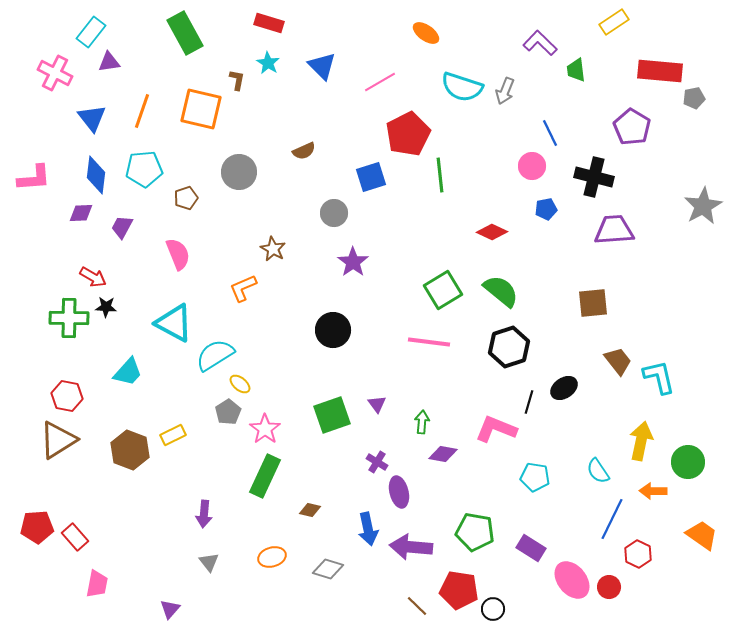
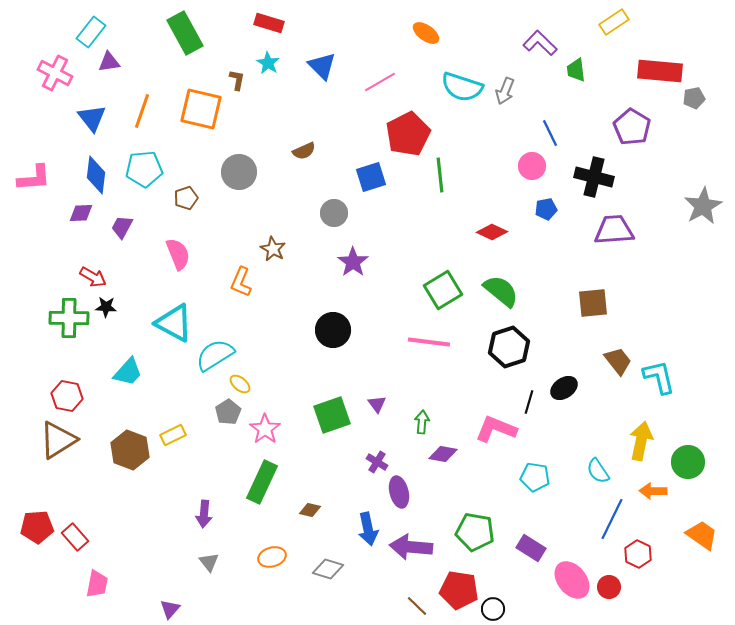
orange L-shape at (243, 288): moved 2 px left, 6 px up; rotated 44 degrees counterclockwise
green rectangle at (265, 476): moved 3 px left, 6 px down
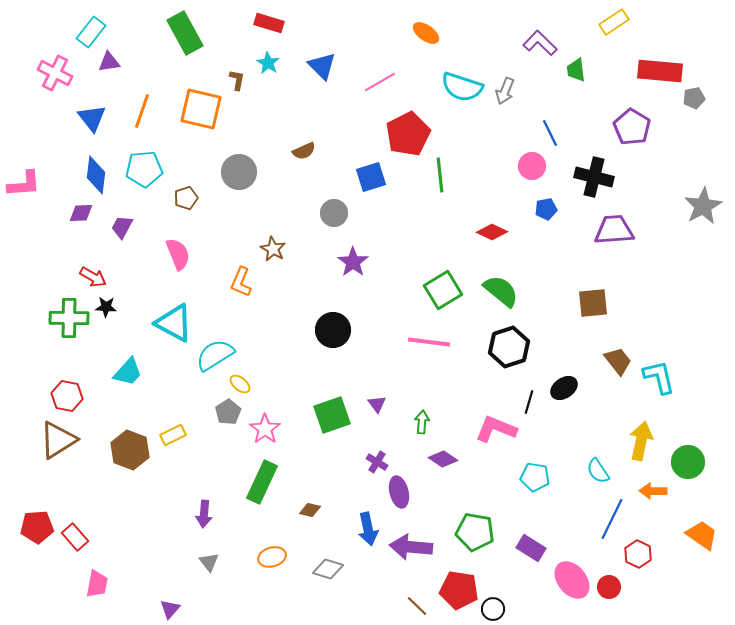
pink L-shape at (34, 178): moved 10 px left, 6 px down
purple diamond at (443, 454): moved 5 px down; rotated 24 degrees clockwise
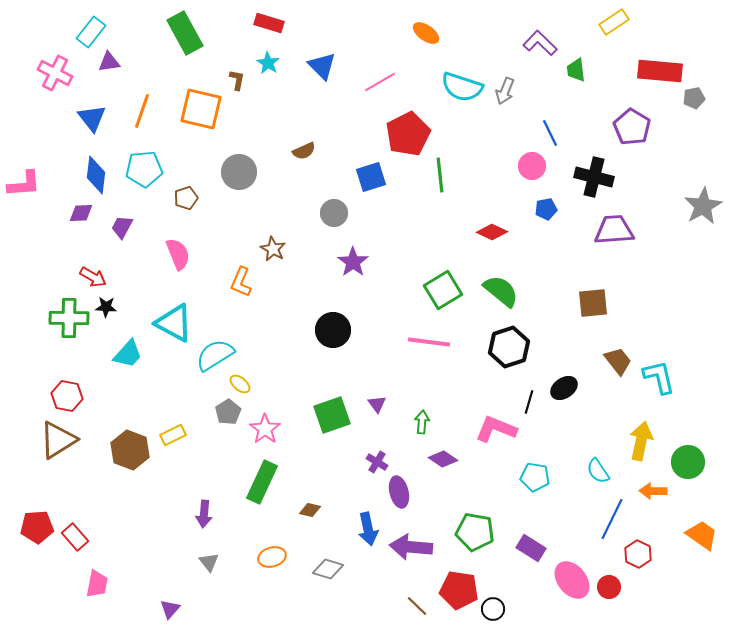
cyan trapezoid at (128, 372): moved 18 px up
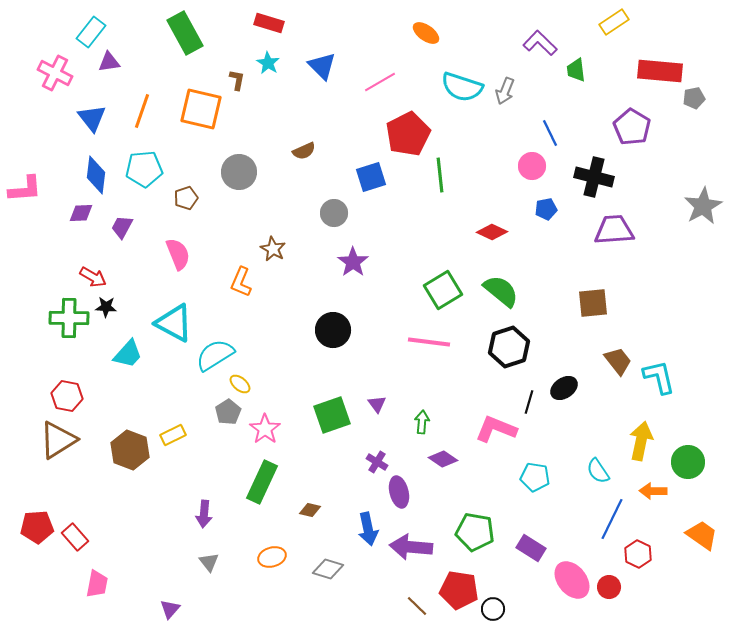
pink L-shape at (24, 184): moved 1 px right, 5 px down
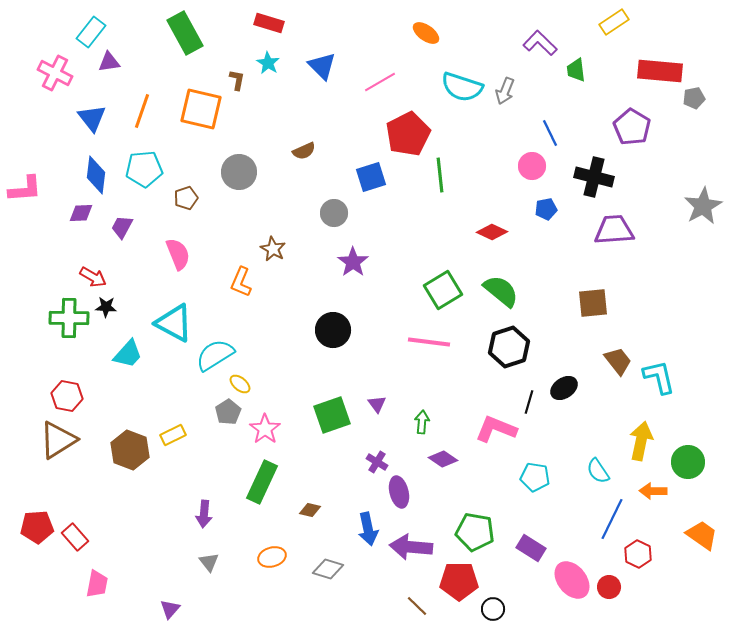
red pentagon at (459, 590): moved 9 px up; rotated 9 degrees counterclockwise
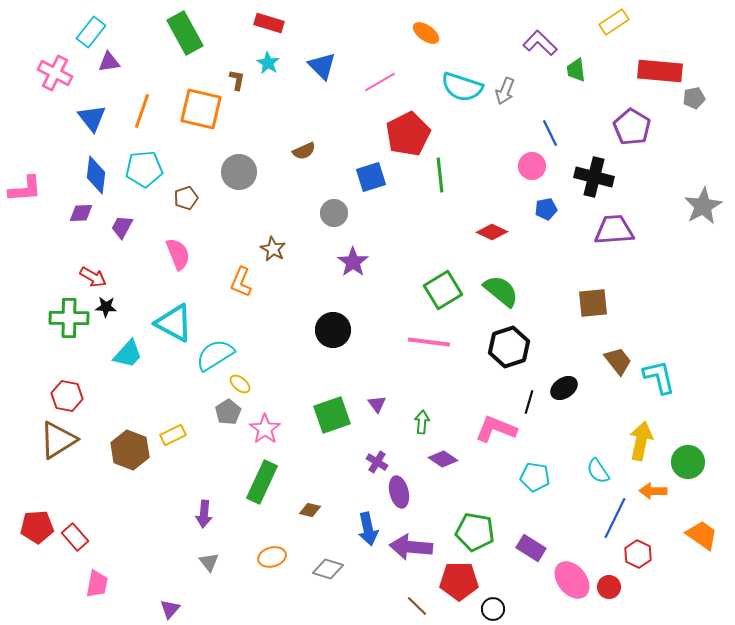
blue line at (612, 519): moved 3 px right, 1 px up
